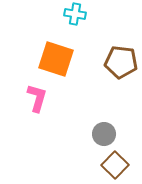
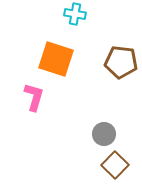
pink L-shape: moved 3 px left, 1 px up
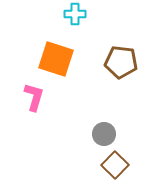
cyan cross: rotated 10 degrees counterclockwise
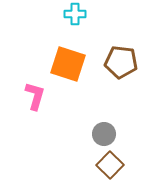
orange square: moved 12 px right, 5 px down
pink L-shape: moved 1 px right, 1 px up
brown square: moved 5 px left
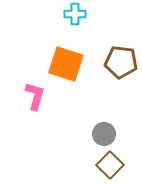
orange square: moved 2 px left
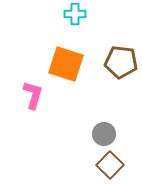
pink L-shape: moved 2 px left, 1 px up
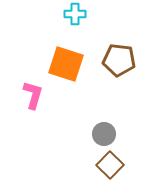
brown pentagon: moved 2 px left, 2 px up
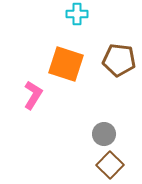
cyan cross: moved 2 px right
pink L-shape: rotated 16 degrees clockwise
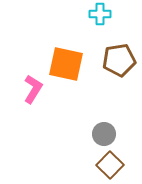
cyan cross: moved 23 px right
brown pentagon: rotated 16 degrees counterclockwise
orange square: rotated 6 degrees counterclockwise
pink L-shape: moved 6 px up
